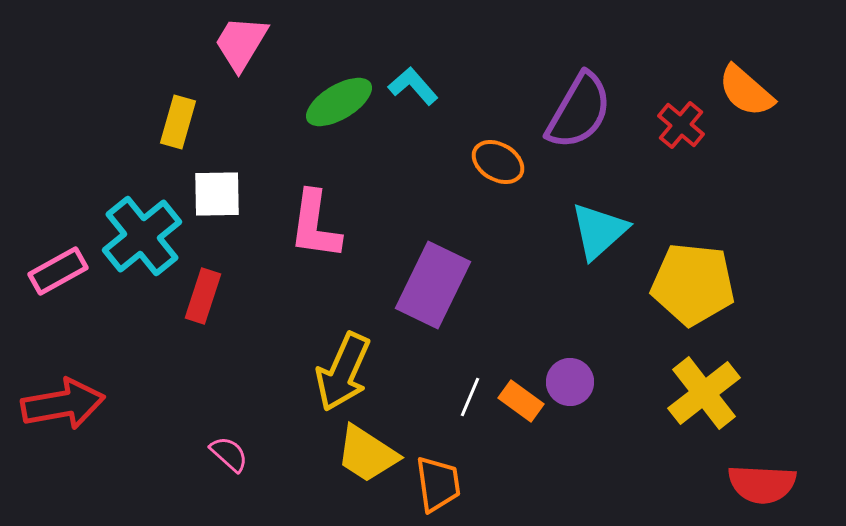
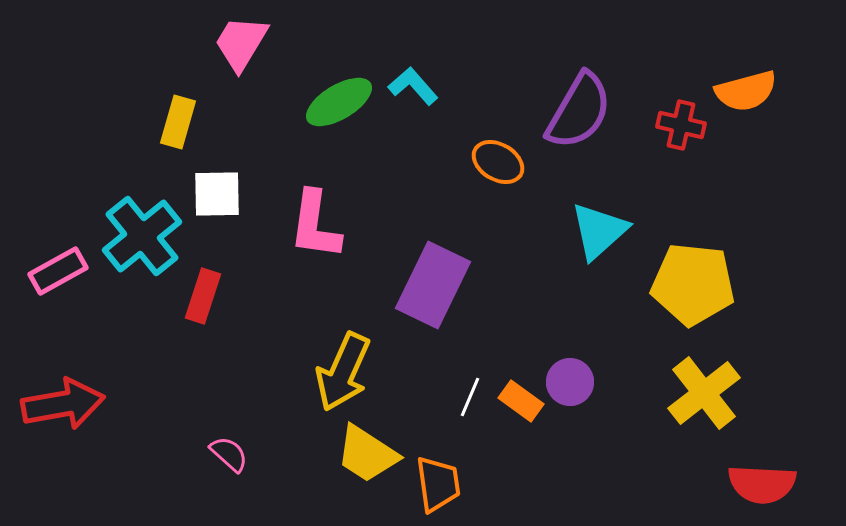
orange semicircle: rotated 56 degrees counterclockwise
red cross: rotated 27 degrees counterclockwise
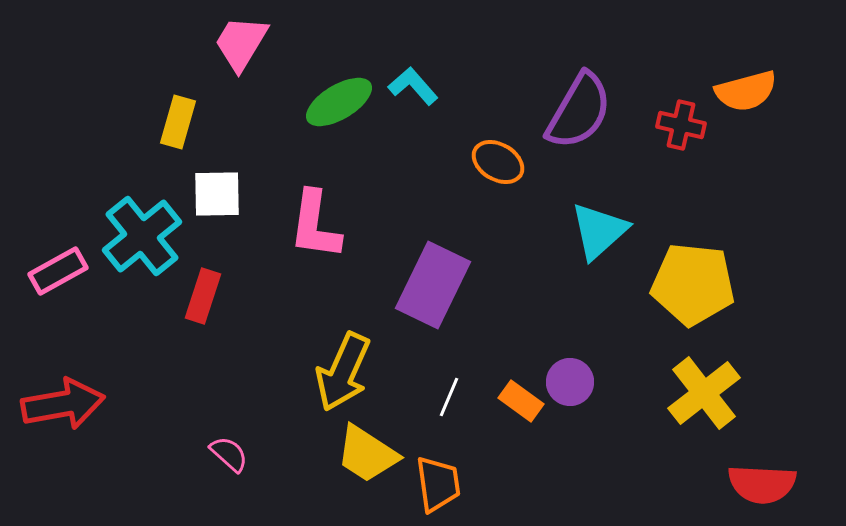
white line: moved 21 px left
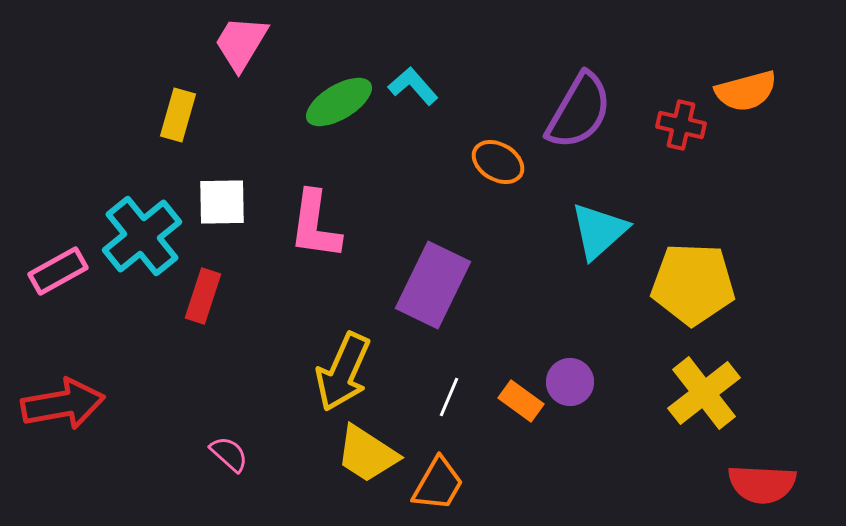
yellow rectangle: moved 7 px up
white square: moved 5 px right, 8 px down
yellow pentagon: rotated 4 degrees counterclockwise
orange trapezoid: rotated 38 degrees clockwise
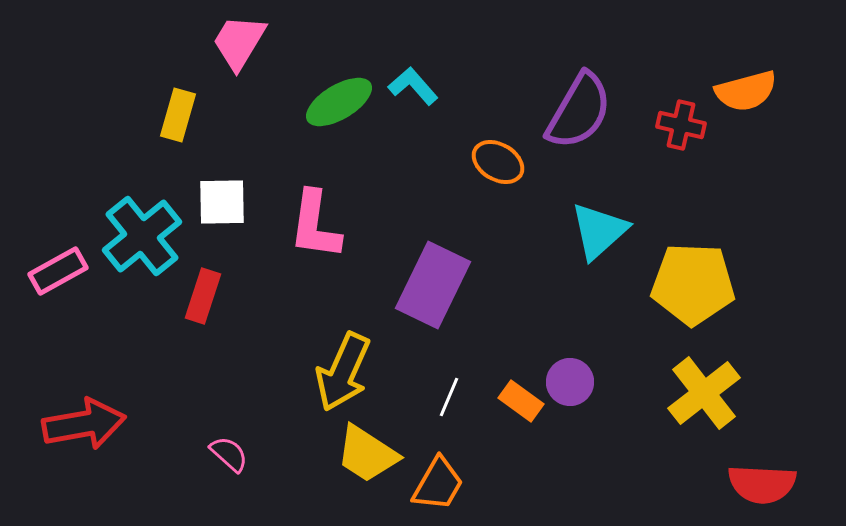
pink trapezoid: moved 2 px left, 1 px up
red arrow: moved 21 px right, 20 px down
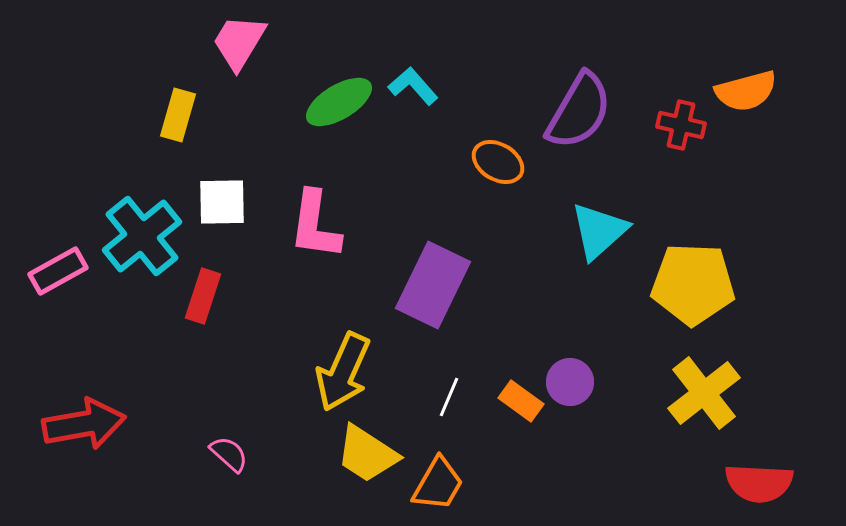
red semicircle: moved 3 px left, 1 px up
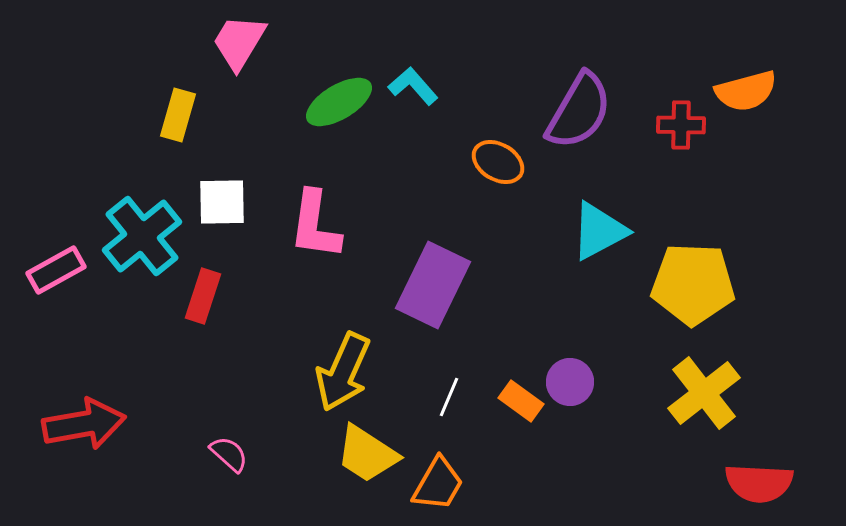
red cross: rotated 12 degrees counterclockwise
cyan triangle: rotated 14 degrees clockwise
pink rectangle: moved 2 px left, 1 px up
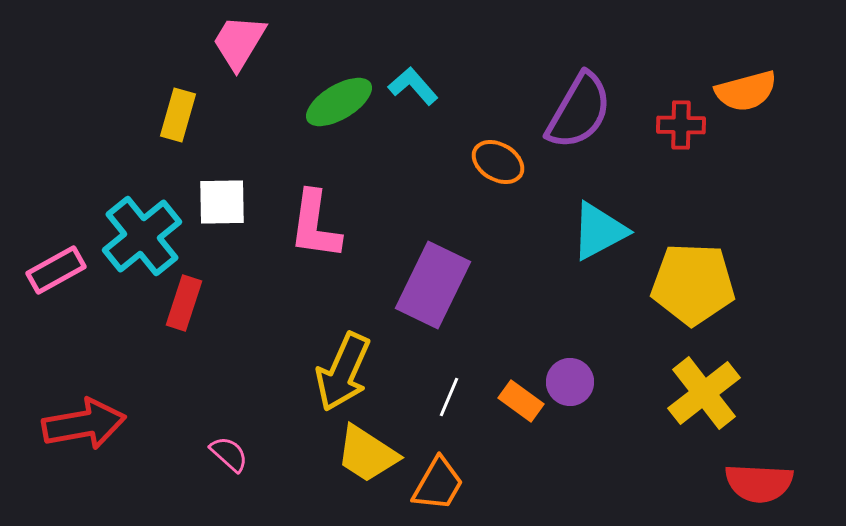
red rectangle: moved 19 px left, 7 px down
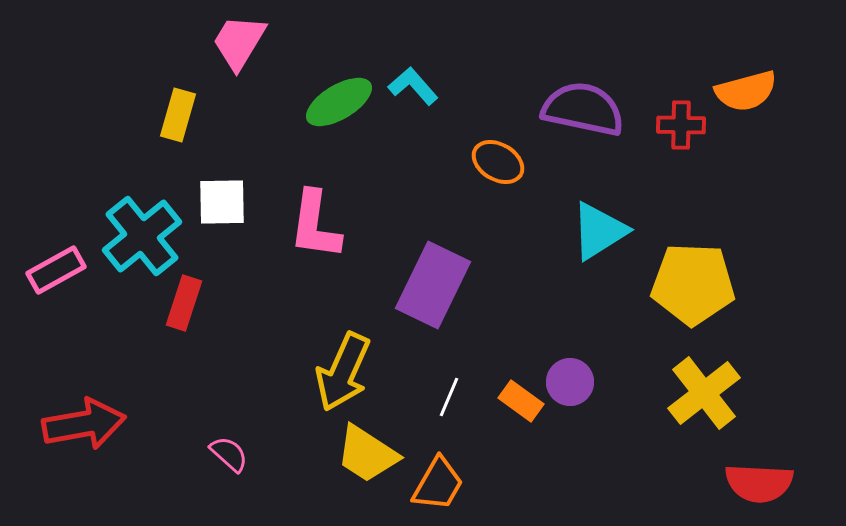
purple semicircle: moved 4 px right, 2 px up; rotated 108 degrees counterclockwise
cyan triangle: rotated 4 degrees counterclockwise
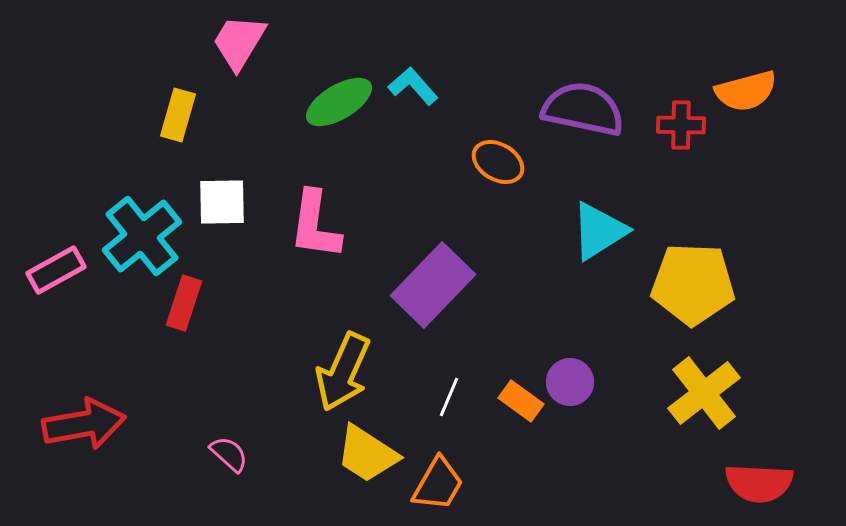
purple rectangle: rotated 18 degrees clockwise
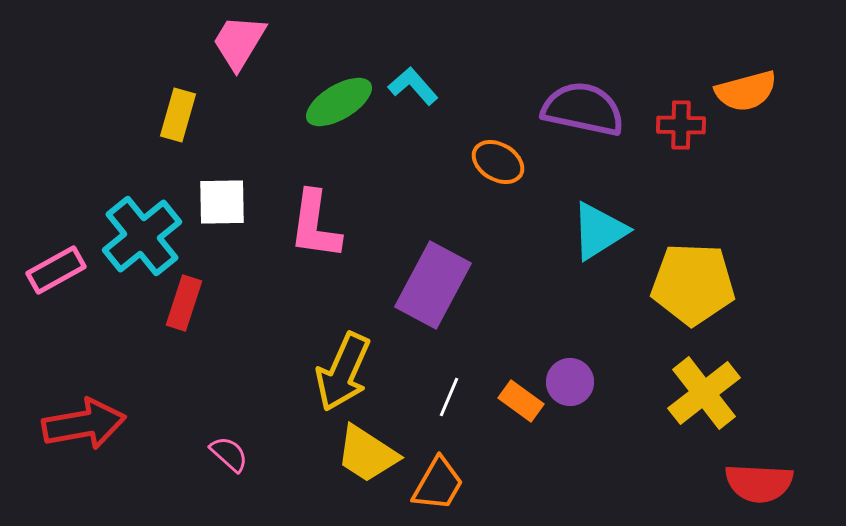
purple rectangle: rotated 16 degrees counterclockwise
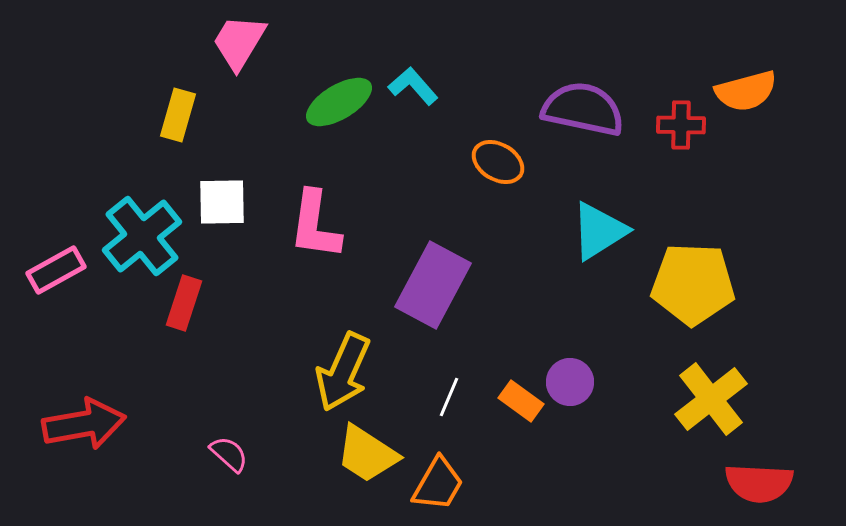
yellow cross: moved 7 px right, 6 px down
